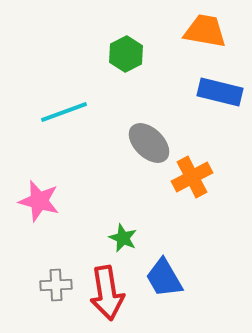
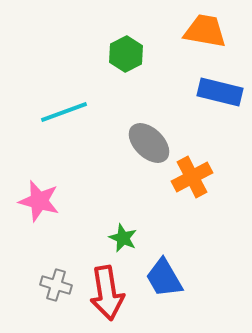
gray cross: rotated 20 degrees clockwise
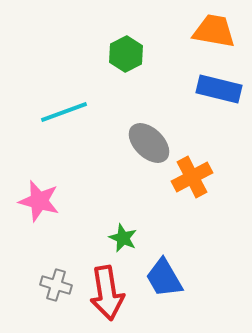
orange trapezoid: moved 9 px right
blue rectangle: moved 1 px left, 3 px up
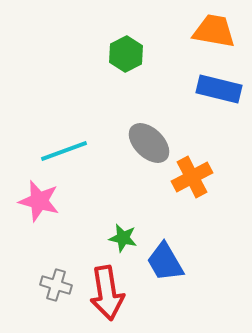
cyan line: moved 39 px down
green star: rotated 12 degrees counterclockwise
blue trapezoid: moved 1 px right, 16 px up
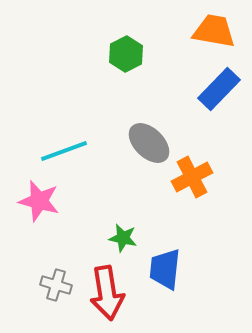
blue rectangle: rotated 60 degrees counterclockwise
blue trapezoid: moved 7 px down; rotated 36 degrees clockwise
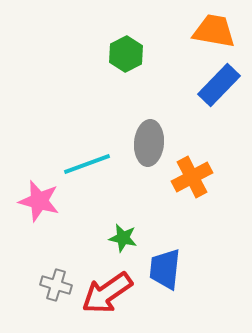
blue rectangle: moved 4 px up
gray ellipse: rotated 51 degrees clockwise
cyan line: moved 23 px right, 13 px down
red arrow: rotated 64 degrees clockwise
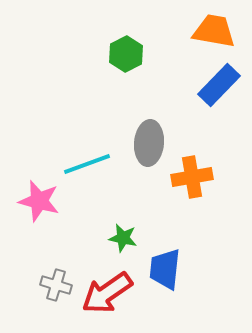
orange cross: rotated 18 degrees clockwise
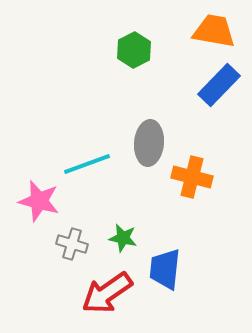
green hexagon: moved 8 px right, 4 px up
orange cross: rotated 24 degrees clockwise
gray cross: moved 16 px right, 41 px up
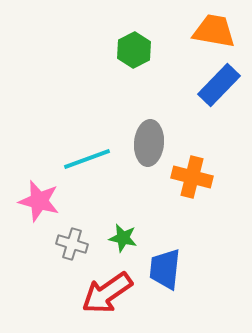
cyan line: moved 5 px up
